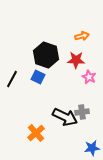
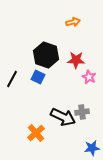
orange arrow: moved 9 px left, 14 px up
black arrow: moved 2 px left
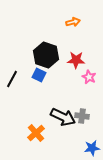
blue square: moved 1 px right, 2 px up
gray cross: moved 4 px down; rotated 16 degrees clockwise
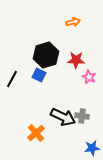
black hexagon: rotated 25 degrees clockwise
